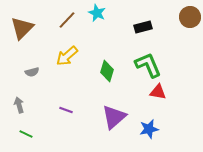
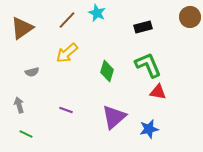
brown triangle: rotated 10 degrees clockwise
yellow arrow: moved 3 px up
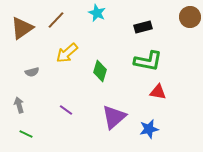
brown line: moved 11 px left
green L-shape: moved 4 px up; rotated 124 degrees clockwise
green diamond: moved 7 px left
purple line: rotated 16 degrees clockwise
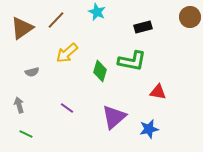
cyan star: moved 1 px up
green L-shape: moved 16 px left
purple line: moved 1 px right, 2 px up
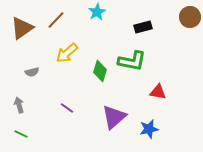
cyan star: rotated 18 degrees clockwise
green line: moved 5 px left
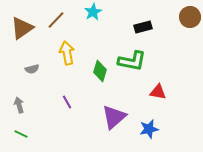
cyan star: moved 4 px left
yellow arrow: rotated 120 degrees clockwise
gray semicircle: moved 3 px up
purple line: moved 6 px up; rotated 24 degrees clockwise
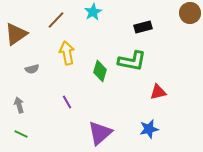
brown circle: moved 4 px up
brown triangle: moved 6 px left, 6 px down
red triangle: rotated 24 degrees counterclockwise
purple triangle: moved 14 px left, 16 px down
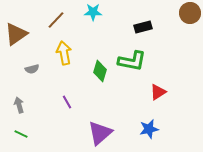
cyan star: rotated 30 degrees clockwise
yellow arrow: moved 3 px left
red triangle: rotated 18 degrees counterclockwise
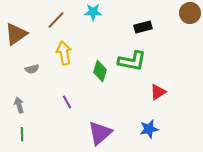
green line: moved 1 px right; rotated 64 degrees clockwise
